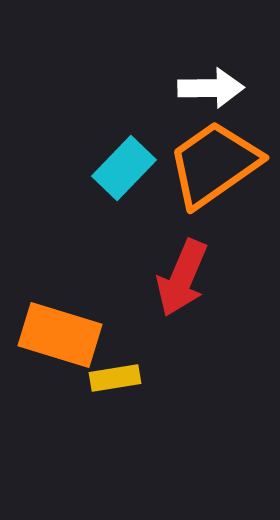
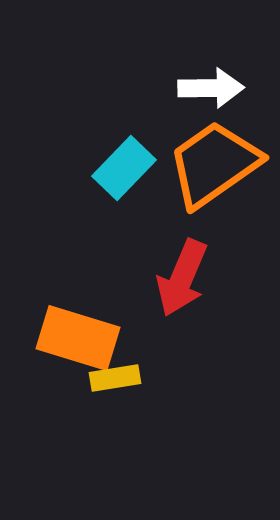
orange rectangle: moved 18 px right, 3 px down
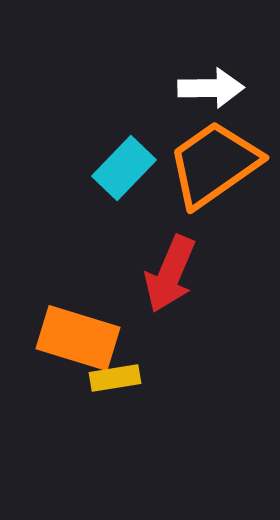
red arrow: moved 12 px left, 4 px up
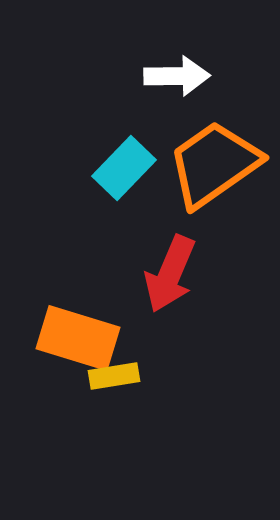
white arrow: moved 34 px left, 12 px up
yellow rectangle: moved 1 px left, 2 px up
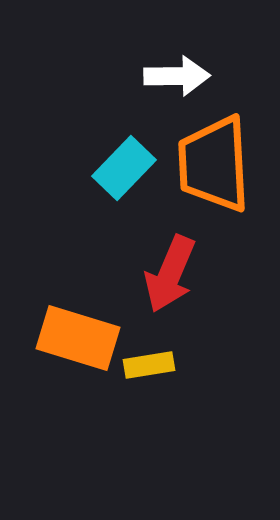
orange trapezoid: rotated 58 degrees counterclockwise
yellow rectangle: moved 35 px right, 11 px up
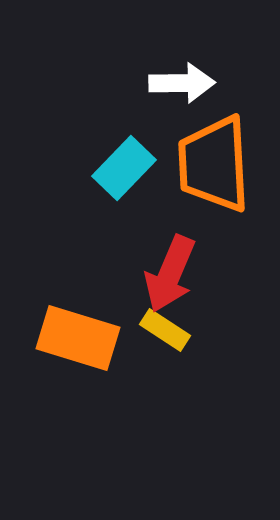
white arrow: moved 5 px right, 7 px down
yellow rectangle: moved 16 px right, 35 px up; rotated 42 degrees clockwise
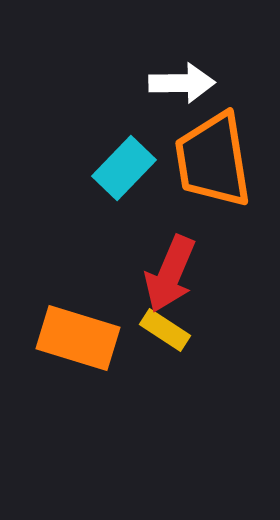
orange trapezoid: moved 1 px left, 4 px up; rotated 6 degrees counterclockwise
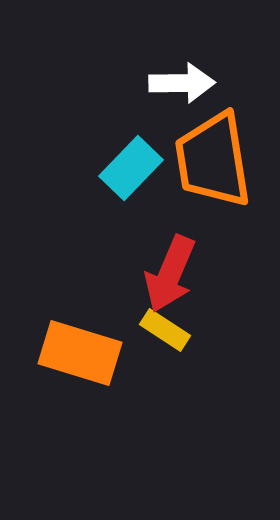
cyan rectangle: moved 7 px right
orange rectangle: moved 2 px right, 15 px down
